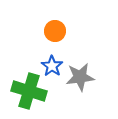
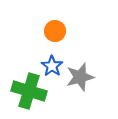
gray star: rotated 8 degrees counterclockwise
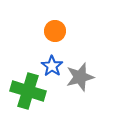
green cross: moved 1 px left
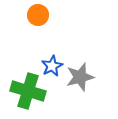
orange circle: moved 17 px left, 16 px up
blue star: rotated 10 degrees clockwise
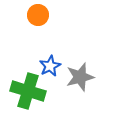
blue star: moved 2 px left
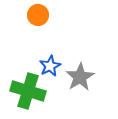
gray star: rotated 16 degrees counterclockwise
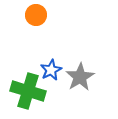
orange circle: moved 2 px left
blue star: moved 1 px right, 4 px down
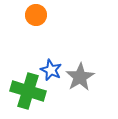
blue star: rotated 20 degrees counterclockwise
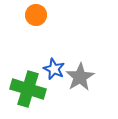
blue star: moved 3 px right, 1 px up
green cross: moved 2 px up
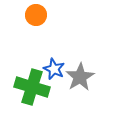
green cross: moved 4 px right, 2 px up
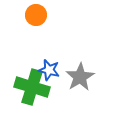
blue star: moved 5 px left, 1 px down; rotated 10 degrees counterclockwise
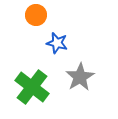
blue star: moved 8 px right, 27 px up
green cross: rotated 20 degrees clockwise
